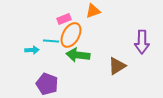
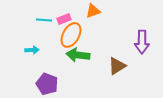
cyan line: moved 7 px left, 21 px up
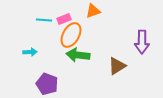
cyan arrow: moved 2 px left, 2 px down
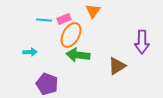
orange triangle: rotated 35 degrees counterclockwise
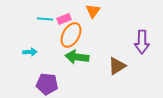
cyan line: moved 1 px right, 1 px up
green arrow: moved 1 px left, 2 px down
purple pentagon: rotated 15 degrees counterclockwise
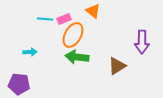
orange triangle: rotated 28 degrees counterclockwise
orange ellipse: moved 2 px right
purple pentagon: moved 28 px left
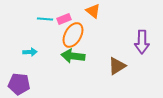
green arrow: moved 4 px left, 1 px up
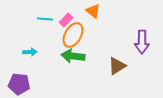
pink rectangle: moved 2 px right, 1 px down; rotated 24 degrees counterclockwise
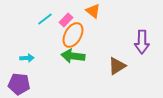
cyan line: rotated 42 degrees counterclockwise
cyan arrow: moved 3 px left, 6 px down
